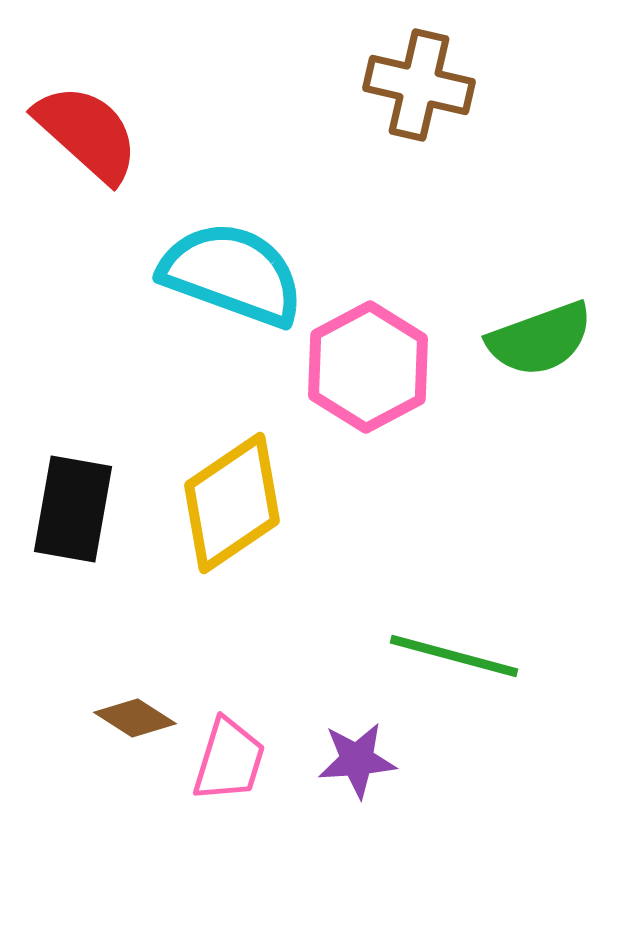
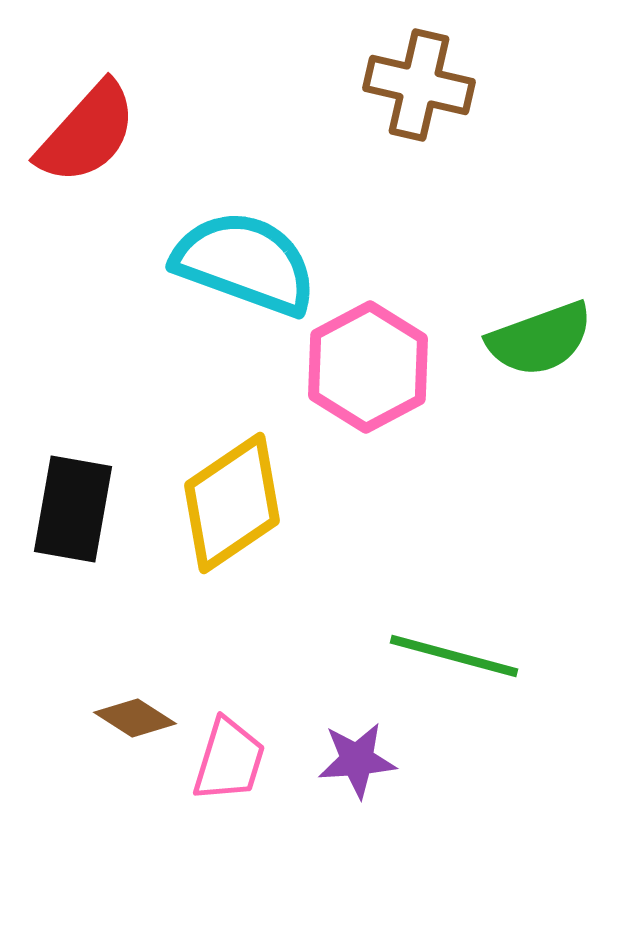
red semicircle: rotated 90 degrees clockwise
cyan semicircle: moved 13 px right, 11 px up
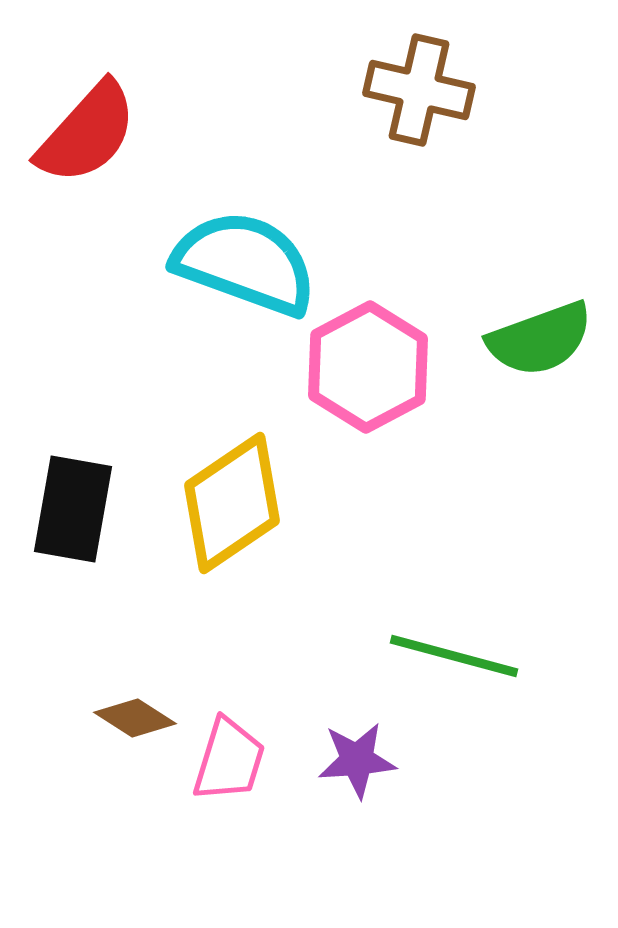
brown cross: moved 5 px down
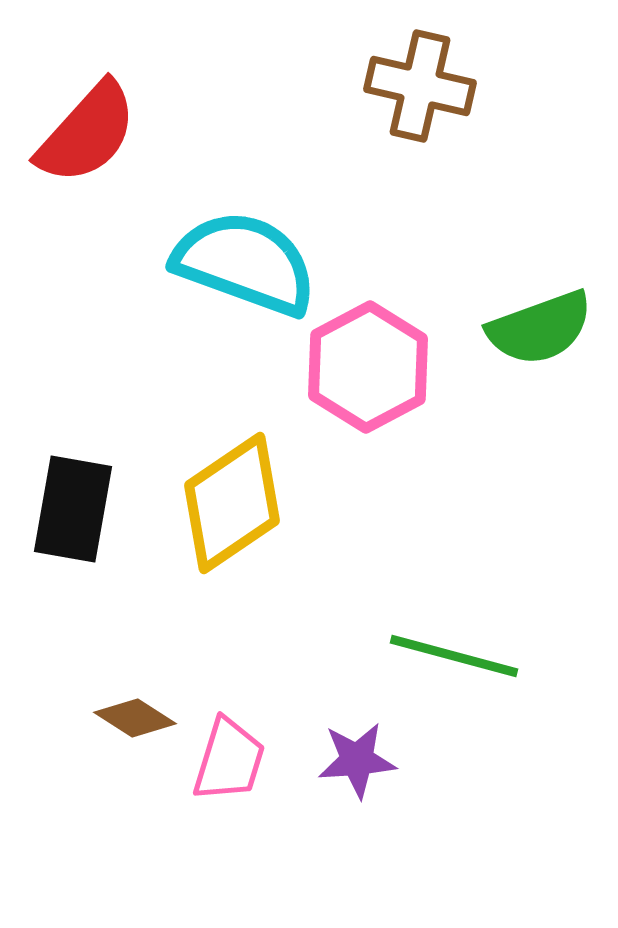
brown cross: moved 1 px right, 4 px up
green semicircle: moved 11 px up
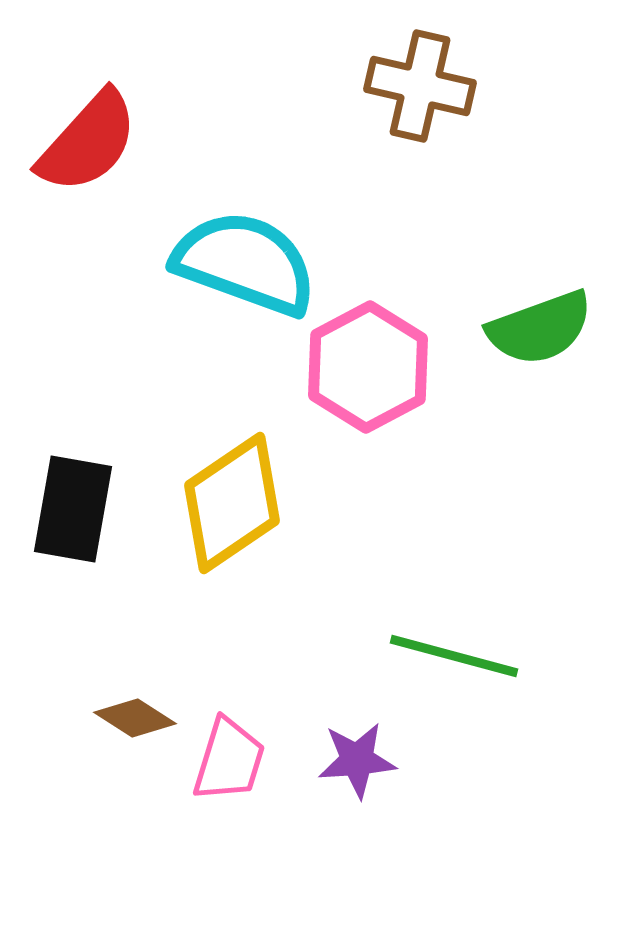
red semicircle: moved 1 px right, 9 px down
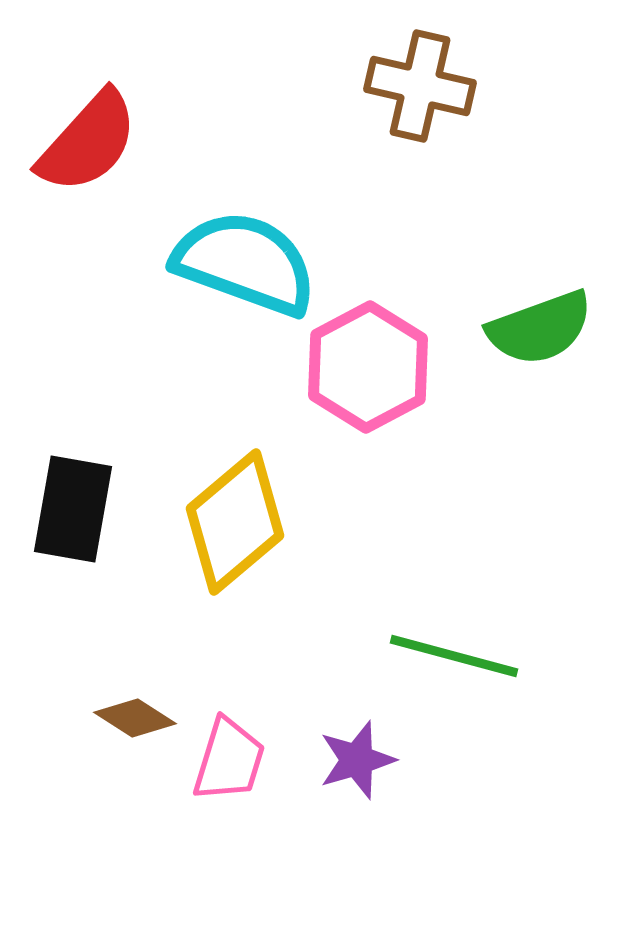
yellow diamond: moved 3 px right, 19 px down; rotated 6 degrees counterclockwise
purple star: rotated 12 degrees counterclockwise
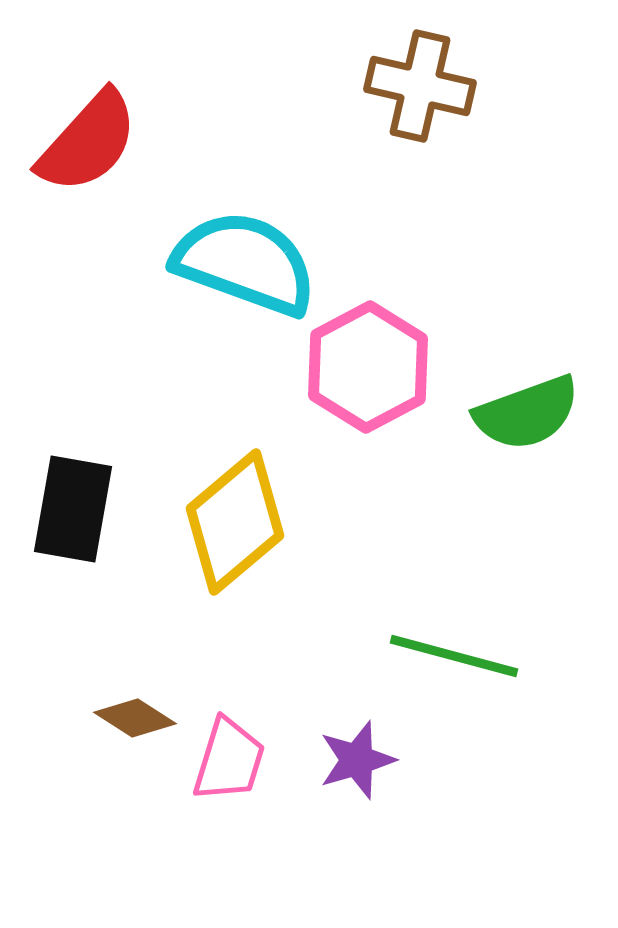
green semicircle: moved 13 px left, 85 px down
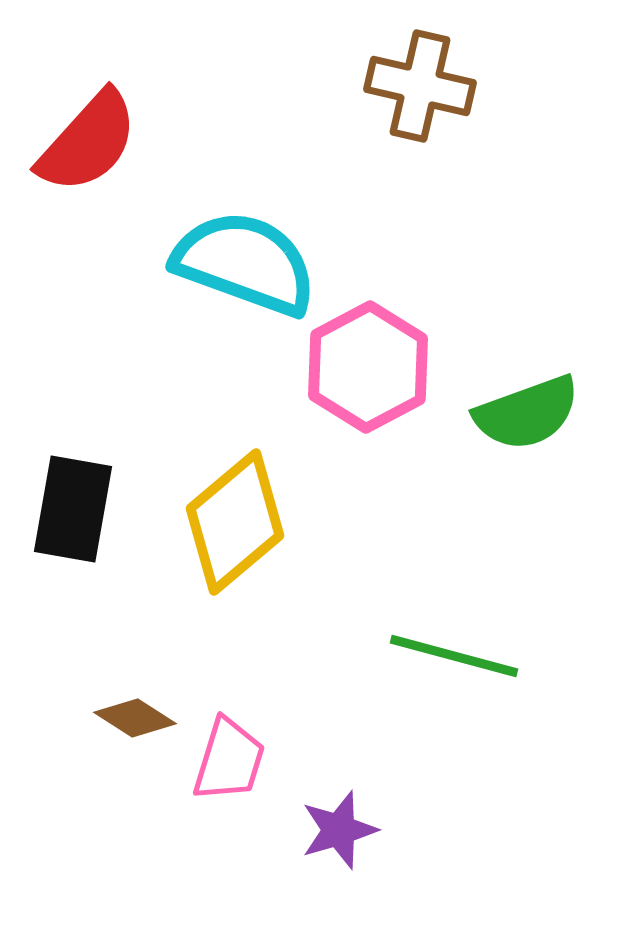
purple star: moved 18 px left, 70 px down
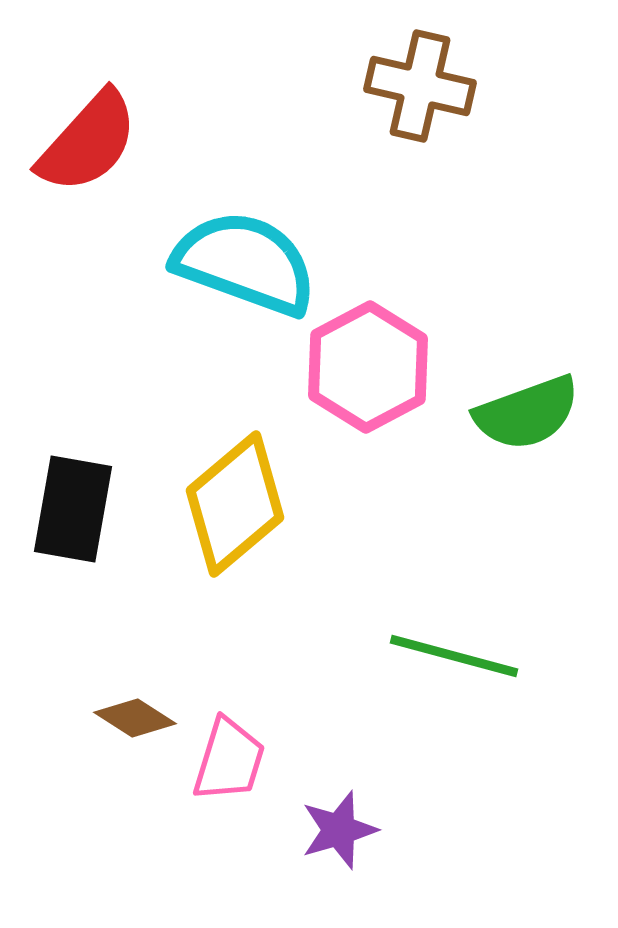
yellow diamond: moved 18 px up
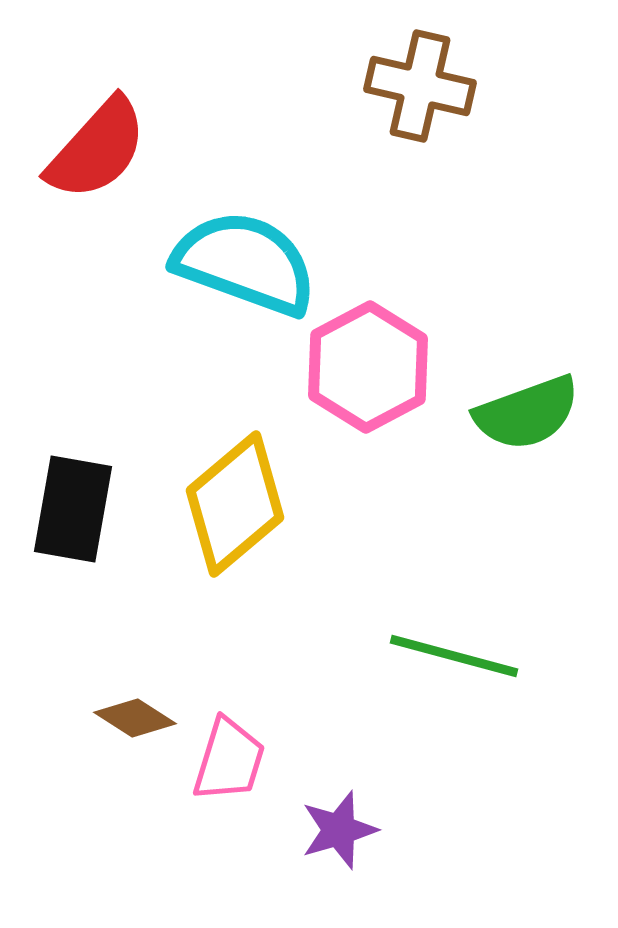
red semicircle: moved 9 px right, 7 px down
